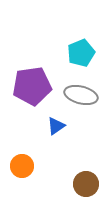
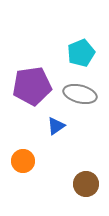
gray ellipse: moved 1 px left, 1 px up
orange circle: moved 1 px right, 5 px up
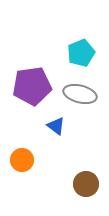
blue triangle: rotated 48 degrees counterclockwise
orange circle: moved 1 px left, 1 px up
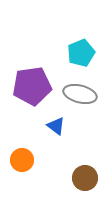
brown circle: moved 1 px left, 6 px up
